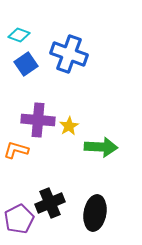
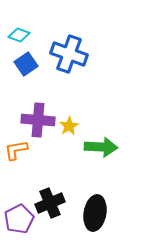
orange L-shape: rotated 25 degrees counterclockwise
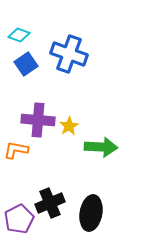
orange L-shape: rotated 20 degrees clockwise
black ellipse: moved 4 px left
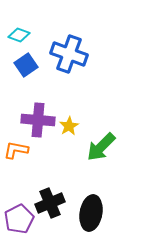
blue square: moved 1 px down
green arrow: rotated 132 degrees clockwise
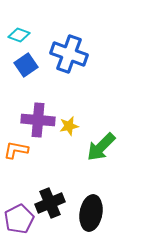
yellow star: rotated 18 degrees clockwise
